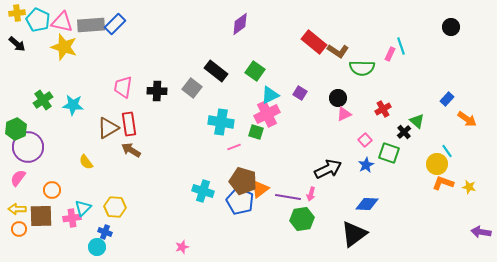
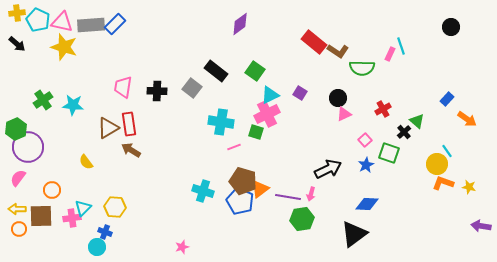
purple arrow at (481, 232): moved 6 px up
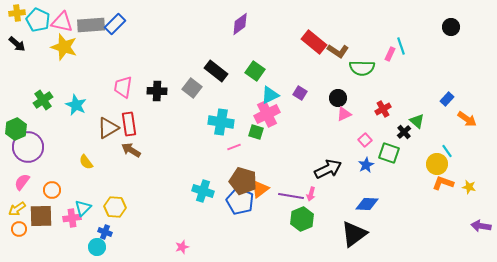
cyan star at (73, 105): moved 3 px right; rotated 20 degrees clockwise
pink semicircle at (18, 178): moved 4 px right, 4 px down
purple line at (288, 197): moved 3 px right, 1 px up
yellow arrow at (17, 209): rotated 36 degrees counterclockwise
green hexagon at (302, 219): rotated 15 degrees counterclockwise
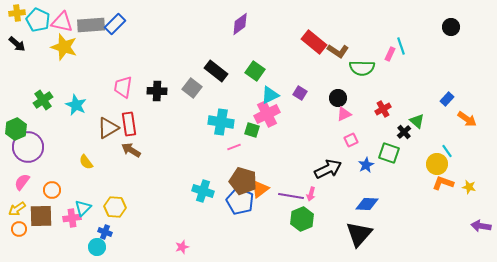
green square at (256, 132): moved 4 px left, 2 px up
pink square at (365, 140): moved 14 px left; rotated 16 degrees clockwise
black triangle at (354, 234): moved 5 px right; rotated 12 degrees counterclockwise
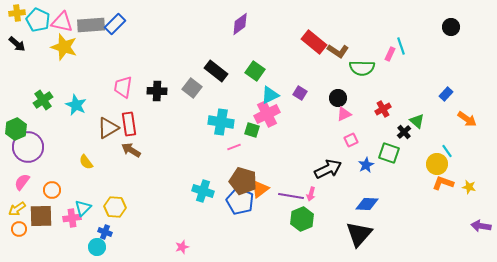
blue rectangle at (447, 99): moved 1 px left, 5 px up
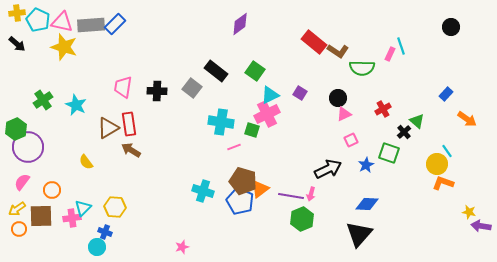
yellow star at (469, 187): moved 25 px down
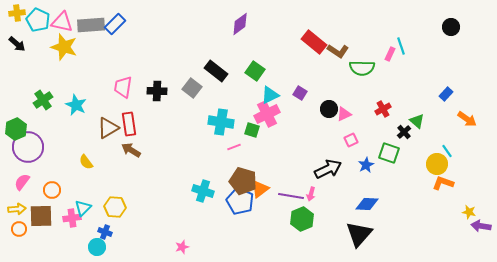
black circle at (338, 98): moved 9 px left, 11 px down
yellow arrow at (17, 209): rotated 150 degrees counterclockwise
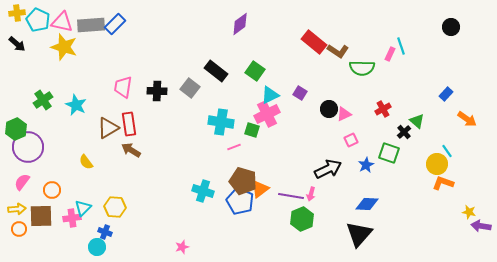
gray square at (192, 88): moved 2 px left
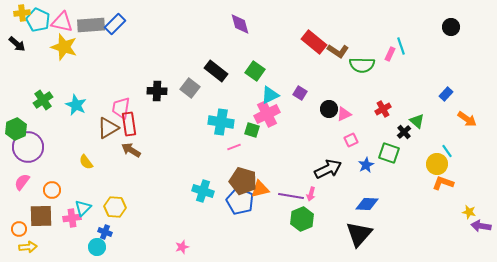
yellow cross at (17, 13): moved 5 px right
purple diamond at (240, 24): rotated 70 degrees counterclockwise
green semicircle at (362, 68): moved 3 px up
pink trapezoid at (123, 87): moved 2 px left, 21 px down
orange triangle at (260, 189): rotated 24 degrees clockwise
yellow arrow at (17, 209): moved 11 px right, 38 px down
